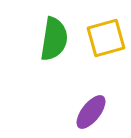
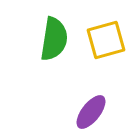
yellow square: moved 2 px down
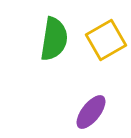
yellow square: rotated 15 degrees counterclockwise
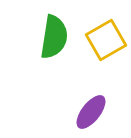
green semicircle: moved 2 px up
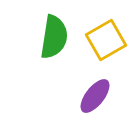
purple ellipse: moved 4 px right, 16 px up
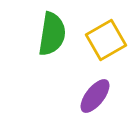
green semicircle: moved 2 px left, 3 px up
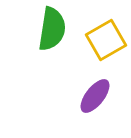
green semicircle: moved 5 px up
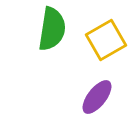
purple ellipse: moved 2 px right, 1 px down
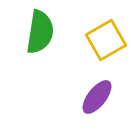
green semicircle: moved 12 px left, 3 px down
